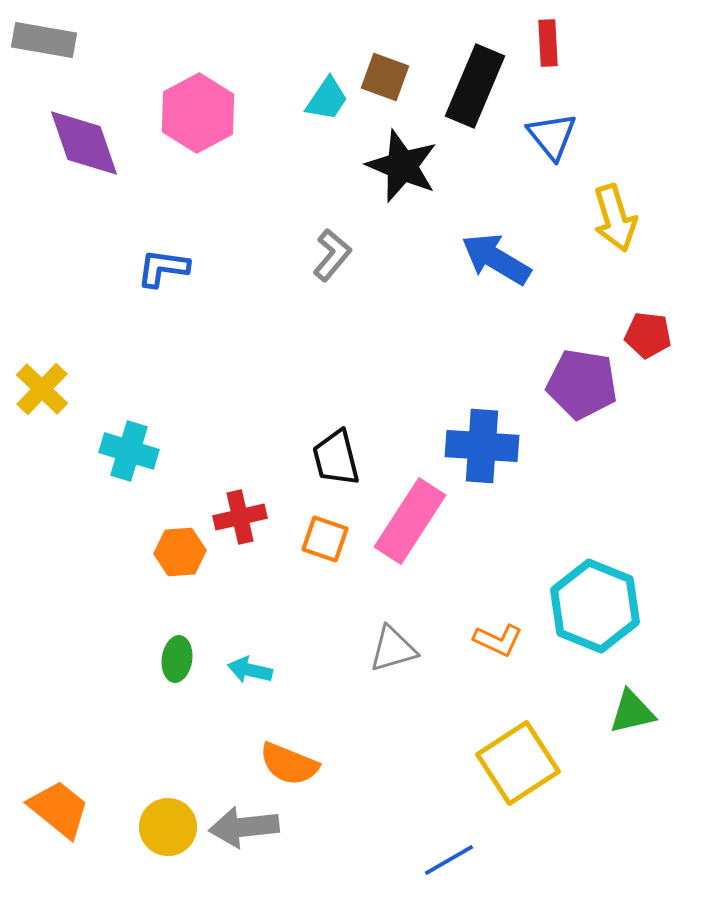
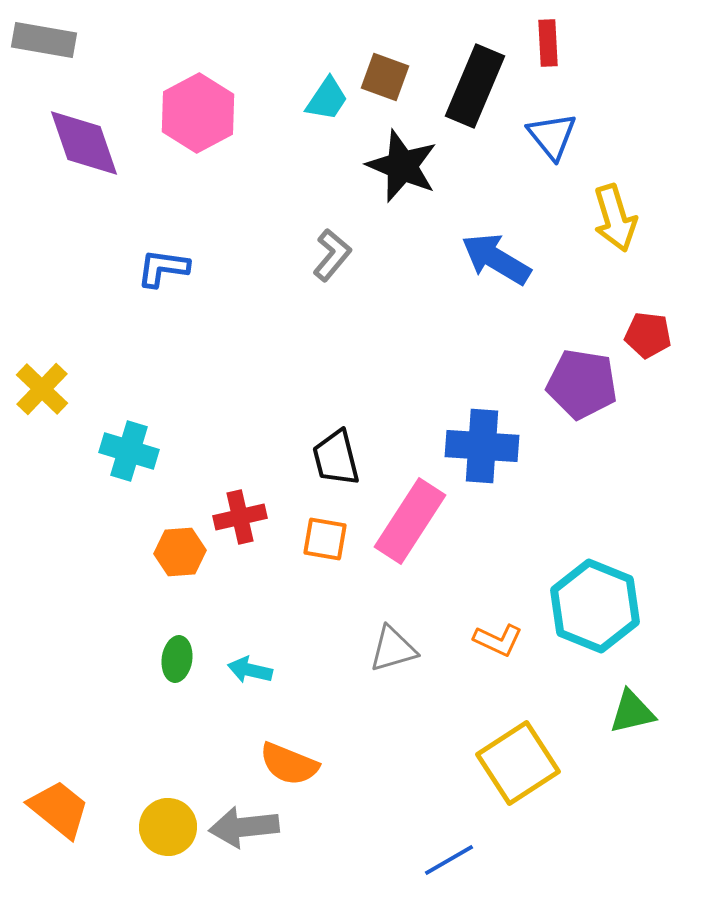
orange square: rotated 9 degrees counterclockwise
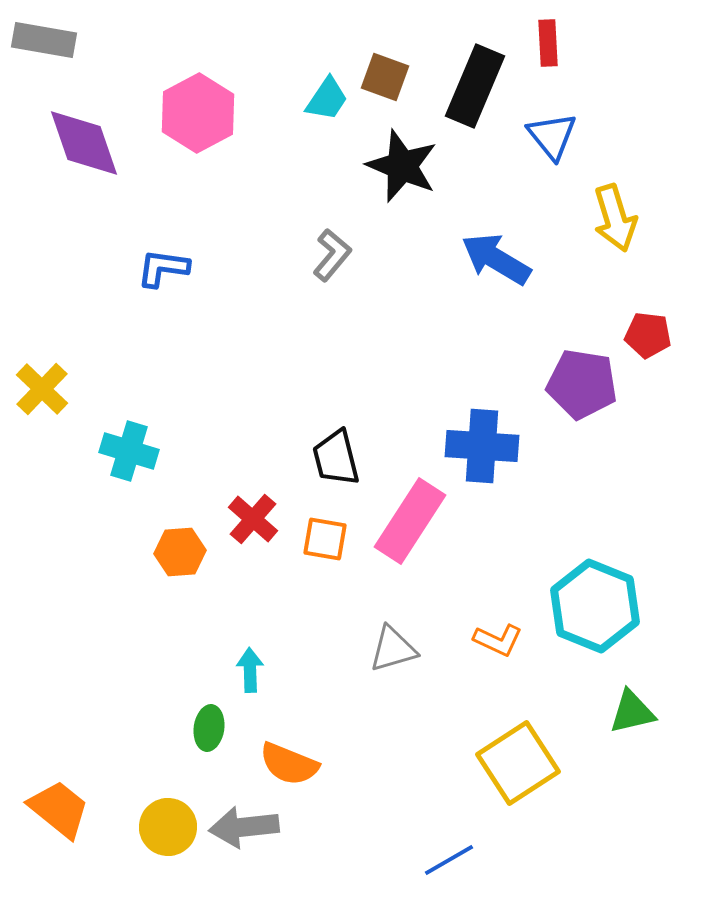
red cross: moved 13 px right, 2 px down; rotated 36 degrees counterclockwise
green ellipse: moved 32 px right, 69 px down
cyan arrow: rotated 75 degrees clockwise
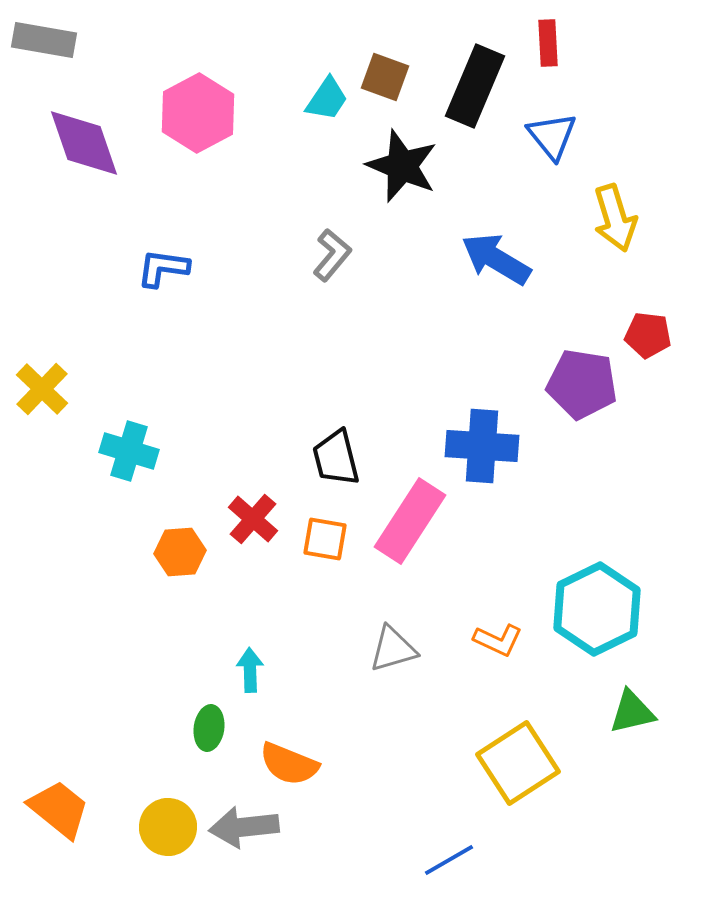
cyan hexagon: moved 2 px right, 3 px down; rotated 12 degrees clockwise
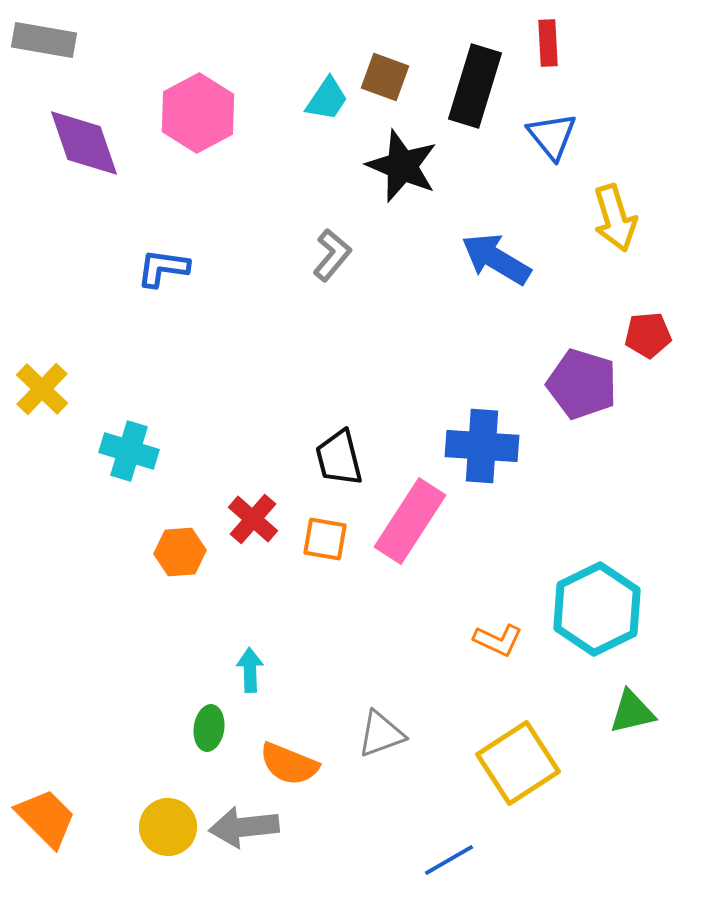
black rectangle: rotated 6 degrees counterclockwise
red pentagon: rotated 12 degrees counterclockwise
purple pentagon: rotated 8 degrees clockwise
black trapezoid: moved 3 px right
gray triangle: moved 12 px left, 85 px down; rotated 4 degrees counterclockwise
orange trapezoid: moved 13 px left, 9 px down; rotated 6 degrees clockwise
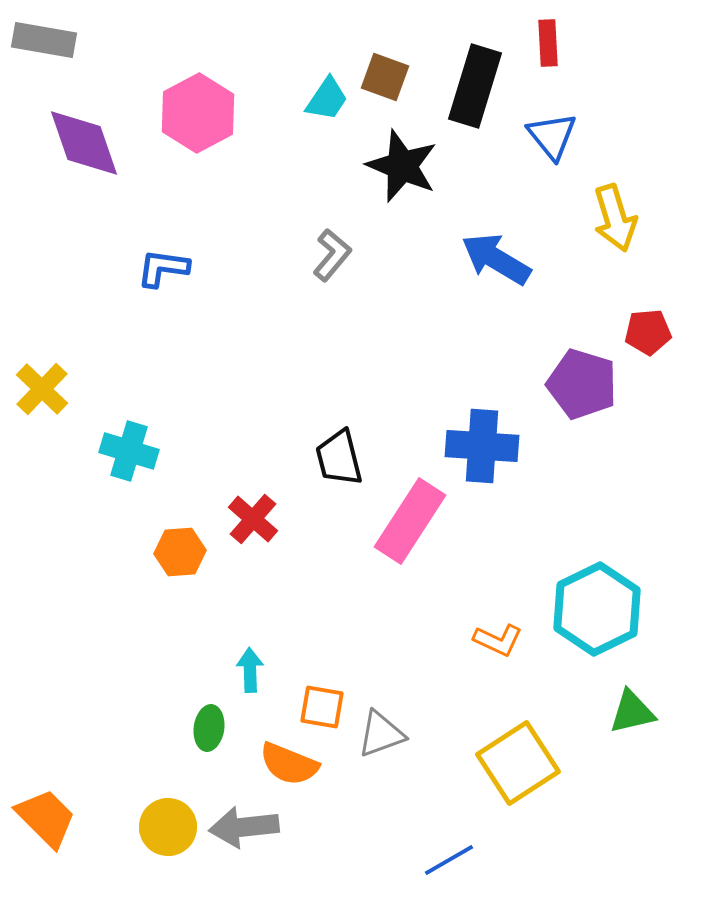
red pentagon: moved 3 px up
orange square: moved 3 px left, 168 px down
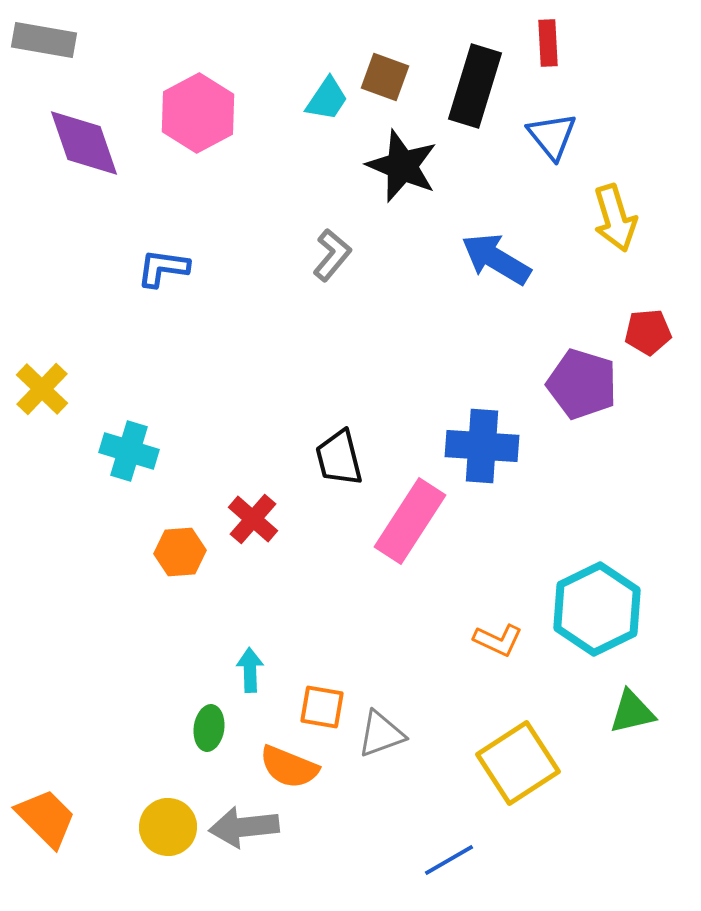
orange semicircle: moved 3 px down
